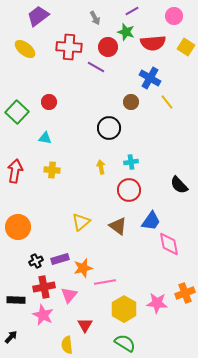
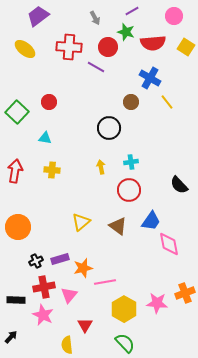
green semicircle at (125, 343): rotated 15 degrees clockwise
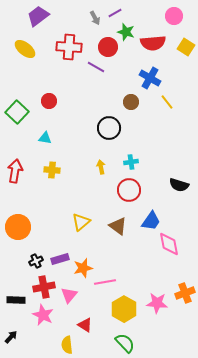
purple line at (132, 11): moved 17 px left, 2 px down
red circle at (49, 102): moved 1 px up
black semicircle at (179, 185): rotated 30 degrees counterclockwise
red triangle at (85, 325): rotated 28 degrees counterclockwise
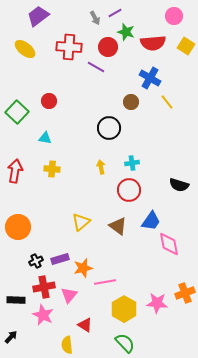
yellow square at (186, 47): moved 1 px up
cyan cross at (131, 162): moved 1 px right, 1 px down
yellow cross at (52, 170): moved 1 px up
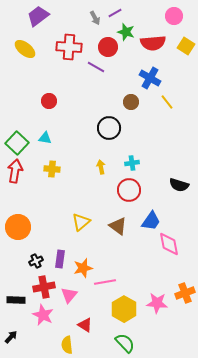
green square at (17, 112): moved 31 px down
purple rectangle at (60, 259): rotated 66 degrees counterclockwise
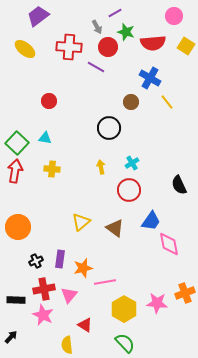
gray arrow at (95, 18): moved 2 px right, 9 px down
cyan cross at (132, 163): rotated 24 degrees counterclockwise
black semicircle at (179, 185): rotated 48 degrees clockwise
brown triangle at (118, 226): moved 3 px left, 2 px down
red cross at (44, 287): moved 2 px down
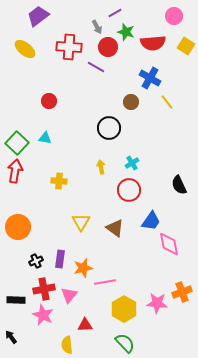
yellow cross at (52, 169): moved 7 px right, 12 px down
yellow triangle at (81, 222): rotated 18 degrees counterclockwise
orange cross at (185, 293): moved 3 px left, 1 px up
red triangle at (85, 325): rotated 35 degrees counterclockwise
black arrow at (11, 337): rotated 80 degrees counterclockwise
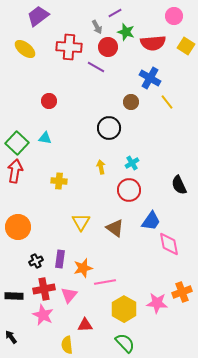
black rectangle at (16, 300): moved 2 px left, 4 px up
